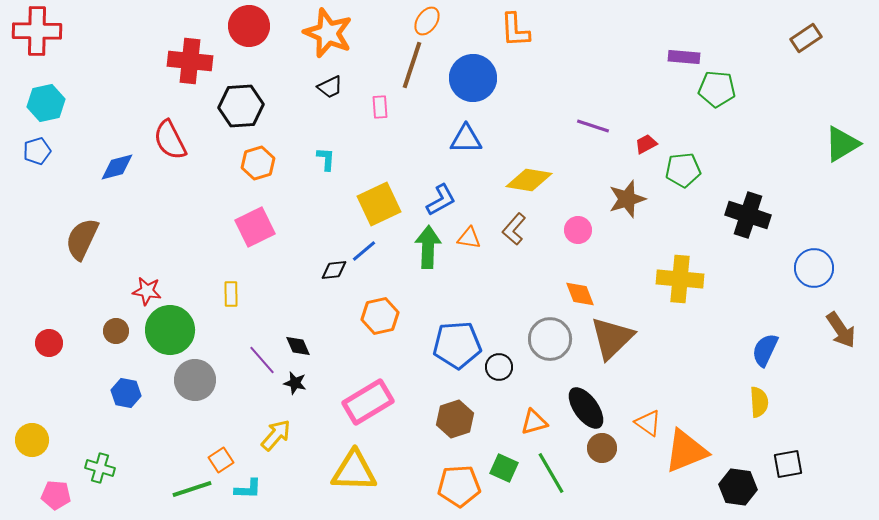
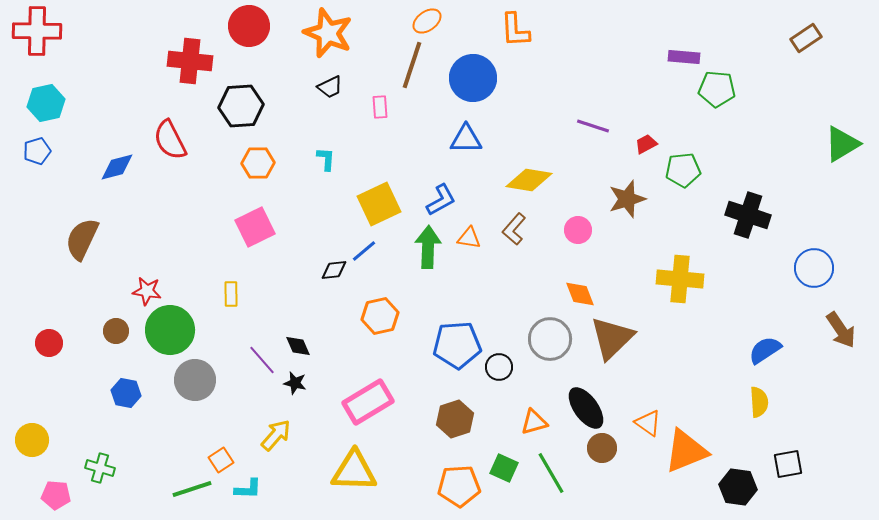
orange ellipse at (427, 21): rotated 20 degrees clockwise
orange hexagon at (258, 163): rotated 16 degrees clockwise
blue semicircle at (765, 350): rotated 32 degrees clockwise
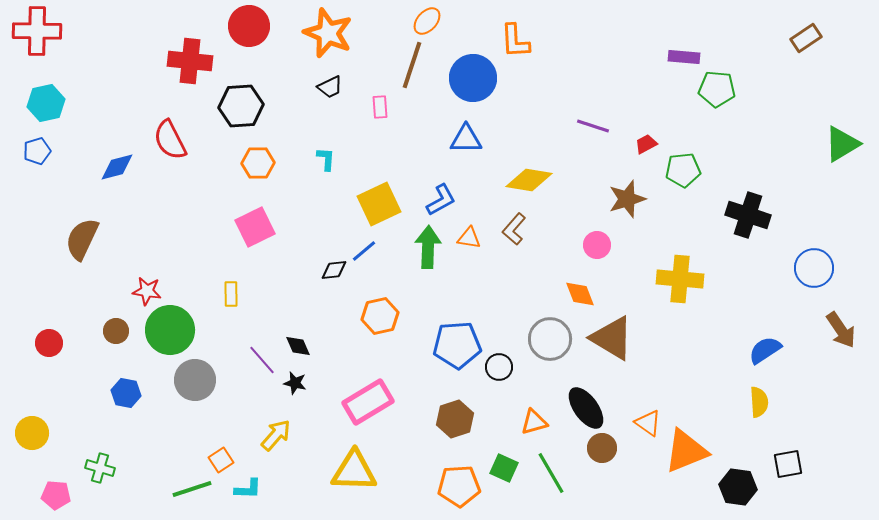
orange ellipse at (427, 21): rotated 12 degrees counterclockwise
orange L-shape at (515, 30): moved 11 px down
pink circle at (578, 230): moved 19 px right, 15 px down
brown triangle at (612, 338): rotated 45 degrees counterclockwise
yellow circle at (32, 440): moved 7 px up
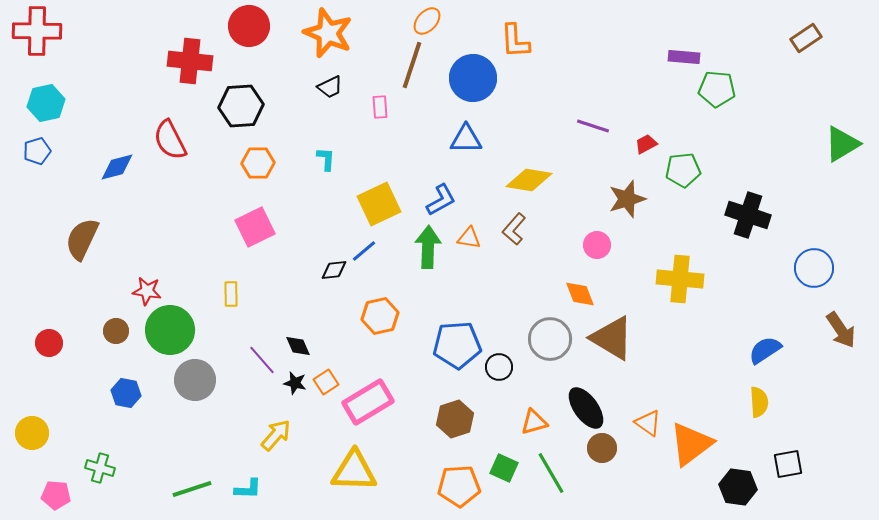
orange triangle at (686, 451): moved 5 px right, 7 px up; rotated 15 degrees counterclockwise
orange square at (221, 460): moved 105 px right, 78 px up
